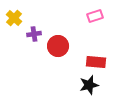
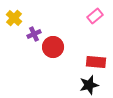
pink rectangle: rotated 21 degrees counterclockwise
purple cross: rotated 16 degrees counterclockwise
red circle: moved 5 px left, 1 px down
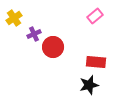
yellow cross: rotated 14 degrees clockwise
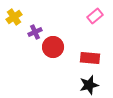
yellow cross: moved 1 px up
purple cross: moved 1 px right, 2 px up
red rectangle: moved 6 px left, 4 px up
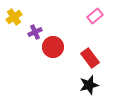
red rectangle: rotated 48 degrees clockwise
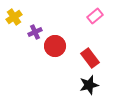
red circle: moved 2 px right, 1 px up
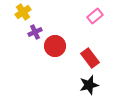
yellow cross: moved 9 px right, 5 px up
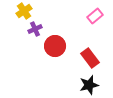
yellow cross: moved 1 px right, 1 px up
purple cross: moved 3 px up
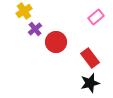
pink rectangle: moved 1 px right, 1 px down
purple cross: rotated 16 degrees counterclockwise
red circle: moved 1 px right, 4 px up
black star: moved 1 px right, 2 px up
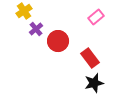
purple cross: moved 1 px right
red circle: moved 2 px right, 1 px up
black star: moved 4 px right
